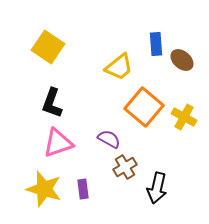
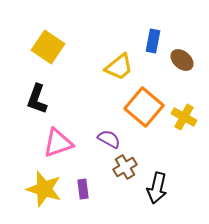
blue rectangle: moved 3 px left, 3 px up; rotated 15 degrees clockwise
black L-shape: moved 15 px left, 4 px up
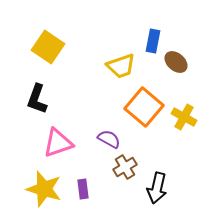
brown ellipse: moved 6 px left, 2 px down
yellow trapezoid: moved 2 px right, 1 px up; rotated 20 degrees clockwise
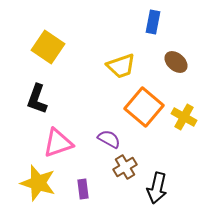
blue rectangle: moved 19 px up
yellow star: moved 6 px left, 6 px up
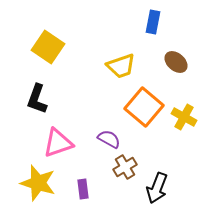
black arrow: rotated 8 degrees clockwise
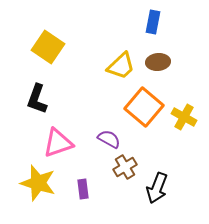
brown ellipse: moved 18 px left; rotated 45 degrees counterclockwise
yellow trapezoid: rotated 24 degrees counterclockwise
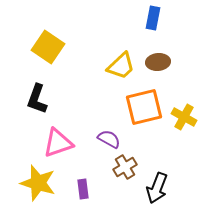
blue rectangle: moved 4 px up
orange square: rotated 36 degrees clockwise
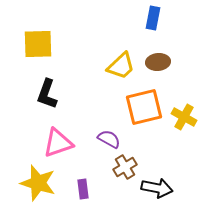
yellow square: moved 10 px left, 3 px up; rotated 36 degrees counterclockwise
black L-shape: moved 10 px right, 5 px up
black arrow: rotated 100 degrees counterclockwise
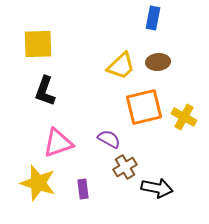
black L-shape: moved 2 px left, 3 px up
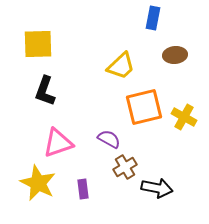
brown ellipse: moved 17 px right, 7 px up
yellow star: rotated 9 degrees clockwise
